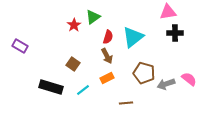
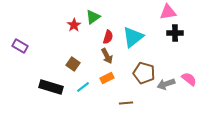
cyan line: moved 3 px up
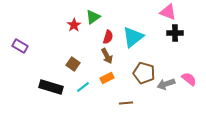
pink triangle: rotated 30 degrees clockwise
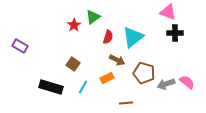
brown arrow: moved 10 px right, 4 px down; rotated 35 degrees counterclockwise
pink semicircle: moved 2 px left, 3 px down
cyan line: rotated 24 degrees counterclockwise
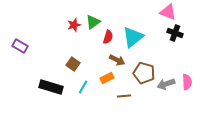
green triangle: moved 5 px down
red star: rotated 16 degrees clockwise
black cross: rotated 21 degrees clockwise
pink semicircle: rotated 49 degrees clockwise
brown line: moved 2 px left, 7 px up
